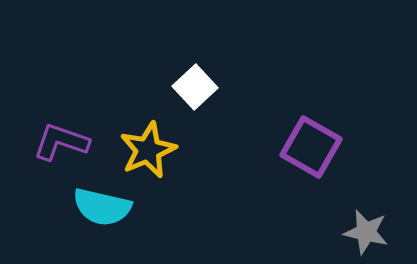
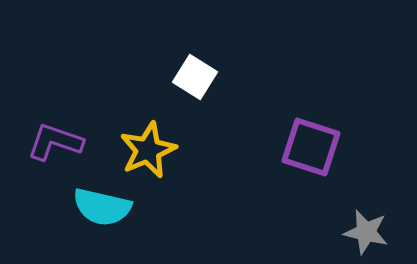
white square: moved 10 px up; rotated 15 degrees counterclockwise
purple L-shape: moved 6 px left
purple square: rotated 12 degrees counterclockwise
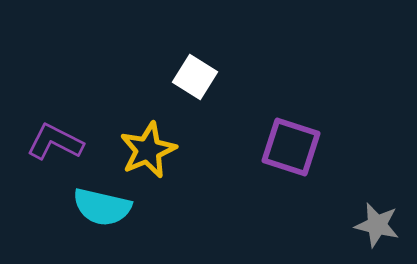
purple L-shape: rotated 8 degrees clockwise
purple square: moved 20 px left
gray star: moved 11 px right, 7 px up
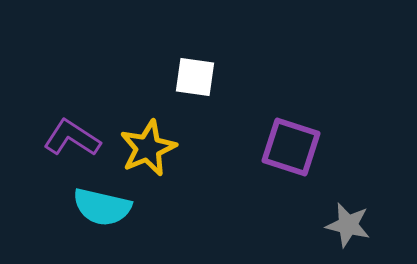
white square: rotated 24 degrees counterclockwise
purple L-shape: moved 17 px right, 4 px up; rotated 6 degrees clockwise
yellow star: moved 2 px up
gray star: moved 29 px left
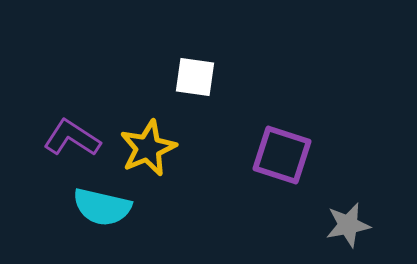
purple square: moved 9 px left, 8 px down
gray star: rotated 24 degrees counterclockwise
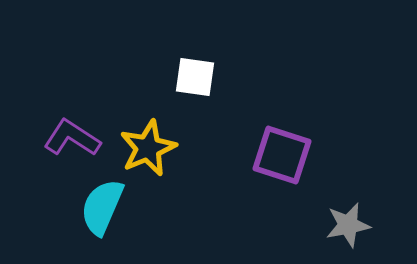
cyan semicircle: rotated 100 degrees clockwise
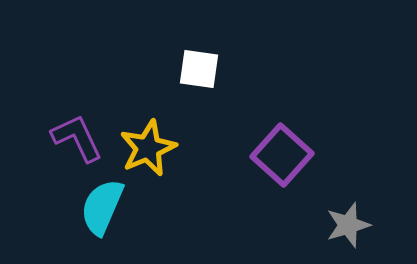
white square: moved 4 px right, 8 px up
purple L-shape: moved 5 px right; rotated 32 degrees clockwise
purple square: rotated 24 degrees clockwise
gray star: rotated 6 degrees counterclockwise
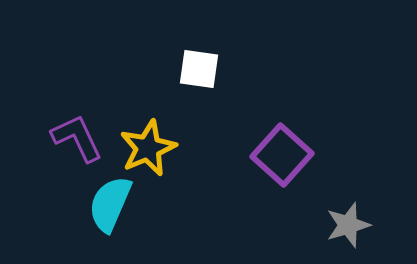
cyan semicircle: moved 8 px right, 3 px up
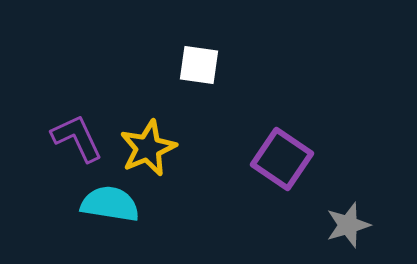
white square: moved 4 px up
purple square: moved 4 px down; rotated 8 degrees counterclockwise
cyan semicircle: rotated 76 degrees clockwise
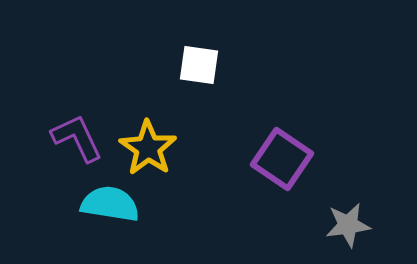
yellow star: rotated 14 degrees counterclockwise
gray star: rotated 9 degrees clockwise
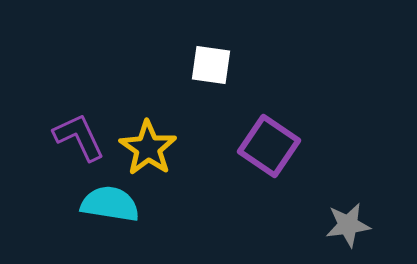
white square: moved 12 px right
purple L-shape: moved 2 px right, 1 px up
purple square: moved 13 px left, 13 px up
